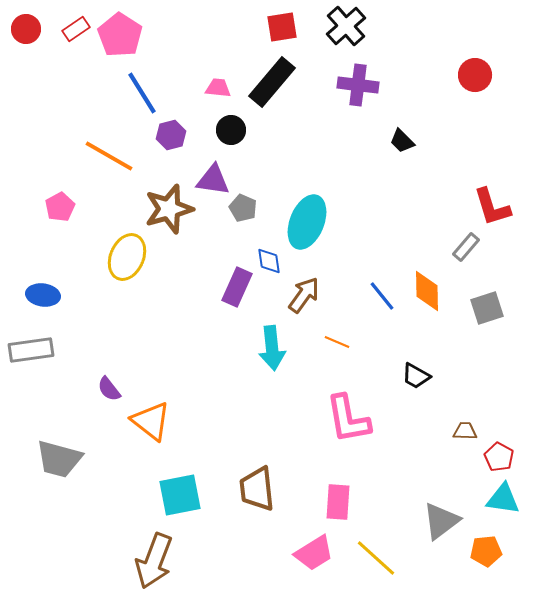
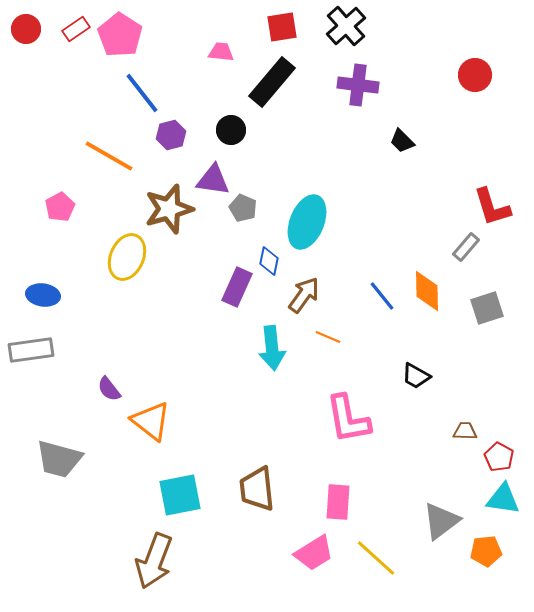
pink trapezoid at (218, 88): moved 3 px right, 36 px up
blue line at (142, 93): rotated 6 degrees counterclockwise
blue diamond at (269, 261): rotated 20 degrees clockwise
orange line at (337, 342): moved 9 px left, 5 px up
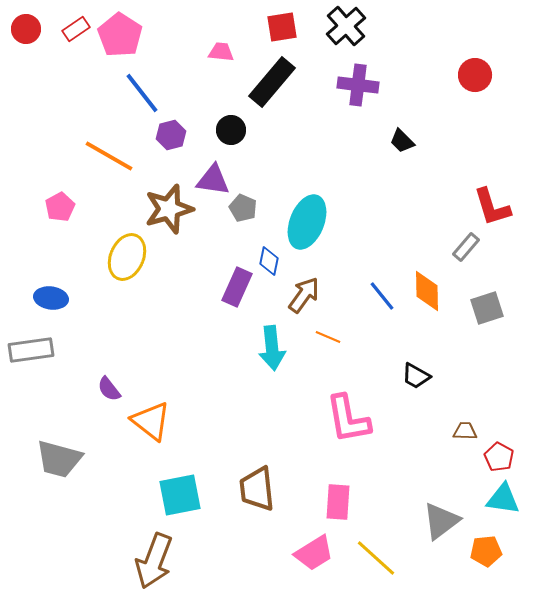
blue ellipse at (43, 295): moved 8 px right, 3 px down
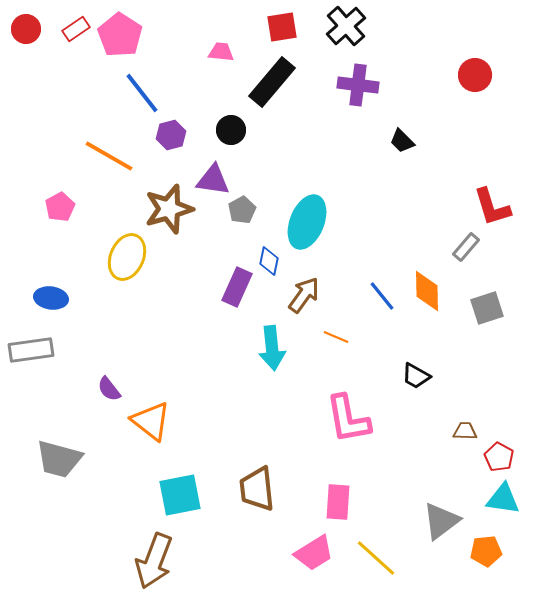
gray pentagon at (243, 208): moved 1 px left, 2 px down; rotated 20 degrees clockwise
orange line at (328, 337): moved 8 px right
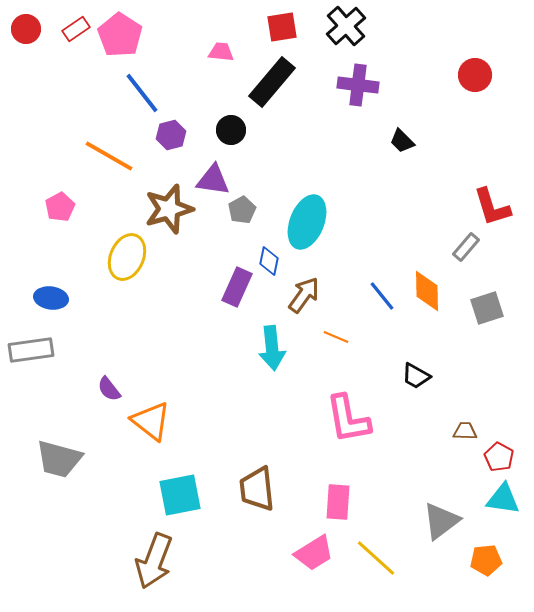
orange pentagon at (486, 551): moved 9 px down
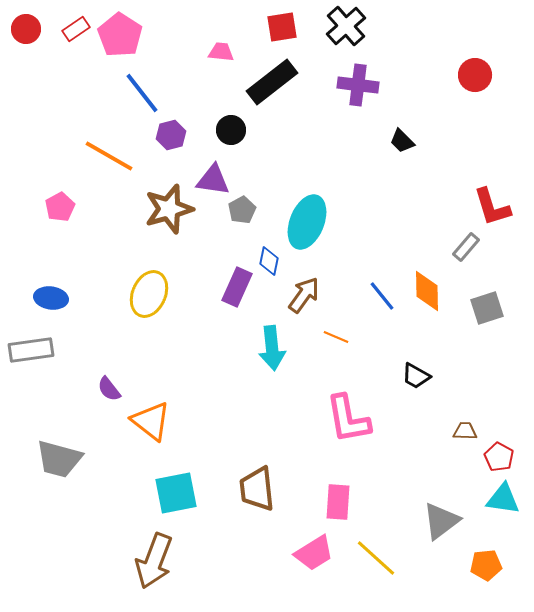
black rectangle at (272, 82): rotated 12 degrees clockwise
yellow ellipse at (127, 257): moved 22 px right, 37 px down
cyan square at (180, 495): moved 4 px left, 2 px up
orange pentagon at (486, 560): moved 5 px down
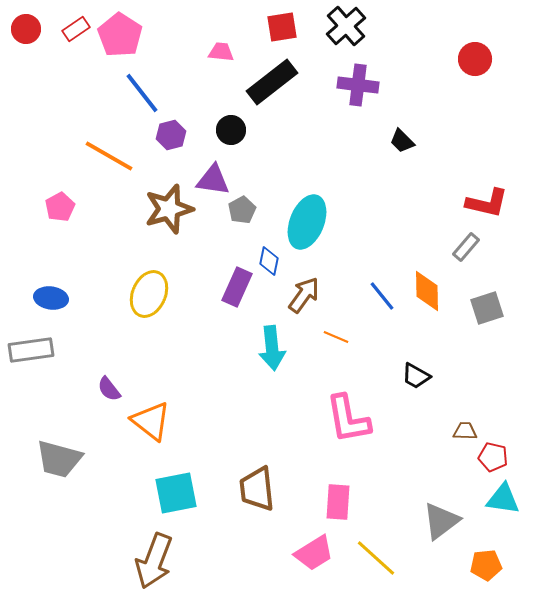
red circle at (475, 75): moved 16 px up
red L-shape at (492, 207): moved 5 px left, 4 px up; rotated 60 degrees counterclockwise
red pentagon at (499, 457): moved 6 px left; rotated 16 degrees counterclockwise
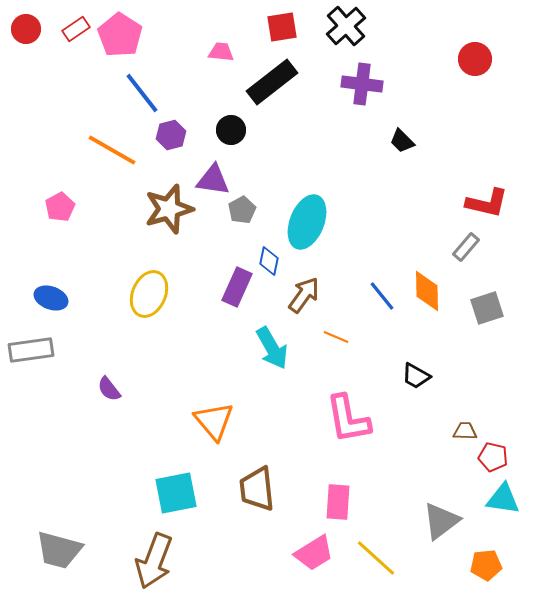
purple cross at (358, 85): moved 4 px right, 1 px up
orange line at (109, 156): moved 3 px right, 6 px up
blue ellipse at (51, 298): rotated 12 degrees clockwise
cyan arrow at (272, 348): rotated 24 degrees counterclockwise
orange triangle at (151, 421): moved 63 px right; rotated 12 degrees clockwise
gray trapezoid at (59, 459): moved 91 px down
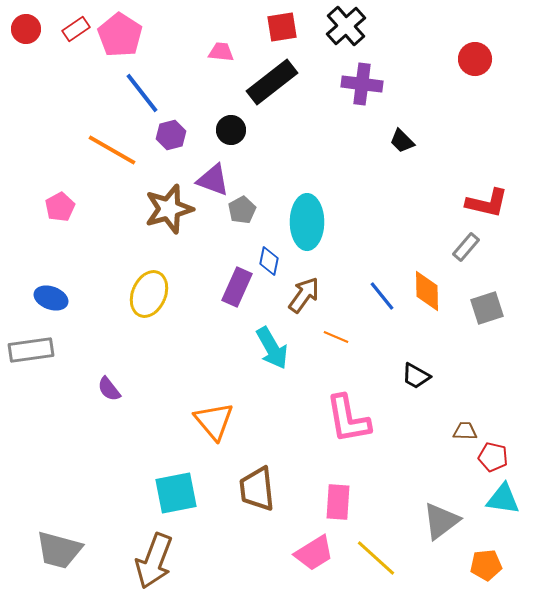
purple triangle at (213, 180): rotated 12 degrees clockwise
cyan ellipse at (307, 222): rotated 22 degrees counterclockwise
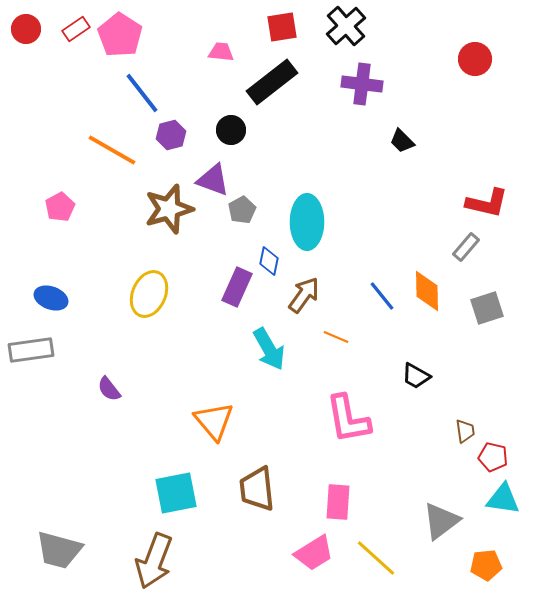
cyan arrow at (272, 348): moved 3 px left, 1 px down
brown trapezoid at (465, 431): rotated 80 degrees clockwise
